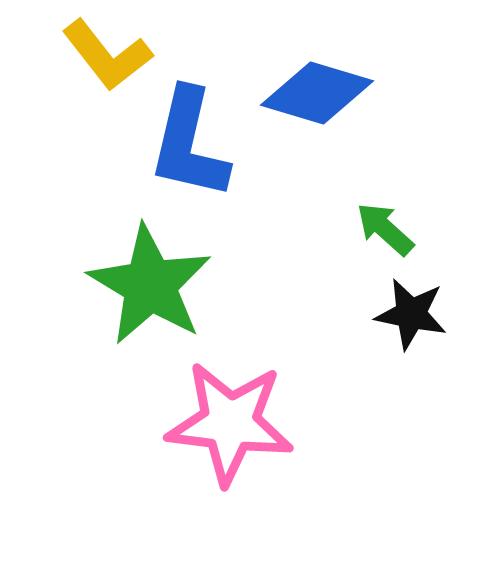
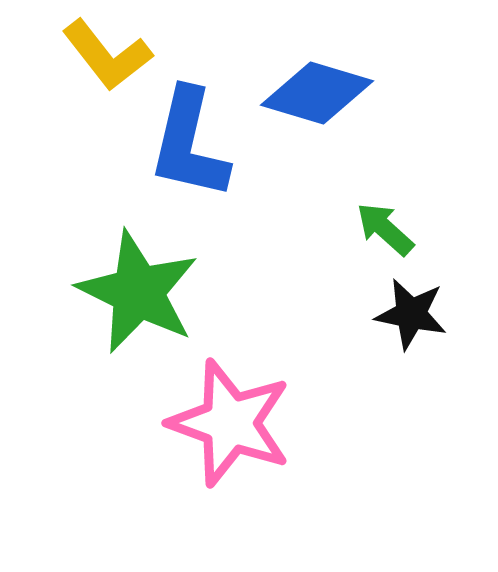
green star: moved 12 px left, 7 px down; rotated 5 degrees counterclockwise
pink star: rotated 13 degrees clockwise
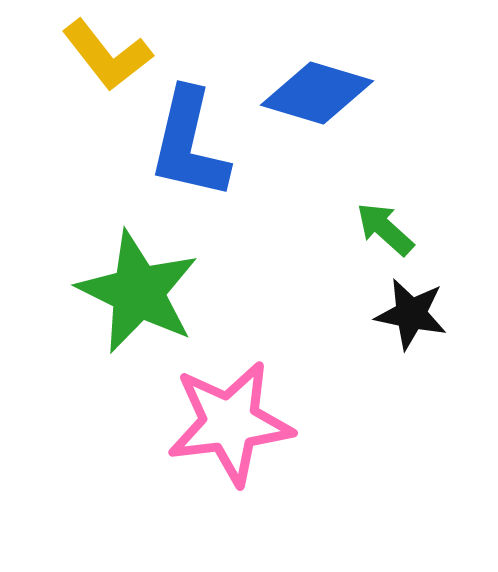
pink star: rotated 27 degrees counterclockwise
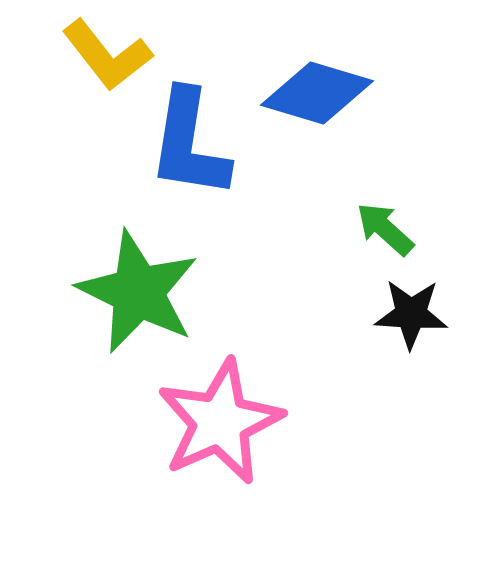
blue L-shape: rotated 4 degrees counterclockwise
black star: rotated 8 degrees counterclockwise
pink star: moved 10 px left, 1 px up; rotated 17 degrees counterclockwise
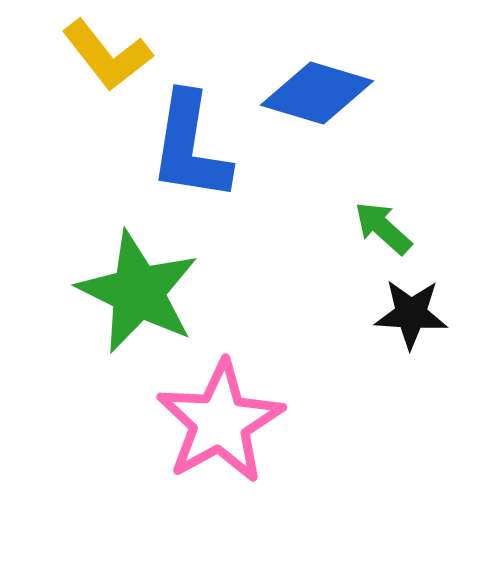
blue L-shape: moved 1 px right, 3 px down
green arrow: moved 2 px left, 1 px up
pink star: rotated 5 degrees counterclockwise
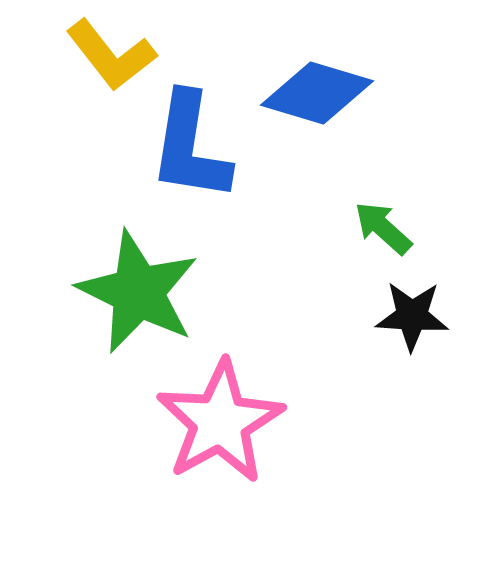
yellow L-shape: moved 4 px right
black star: moved 1 px right, 2 px down
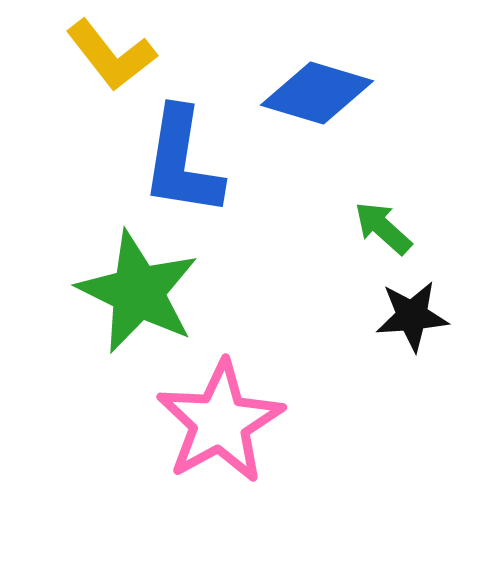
blue L-shape: moved 8 px left, 15 px down
black star: rotated 8 degrees counterclockwise
